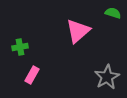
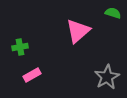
pink rectangle: rotated 30 degrees clockwise
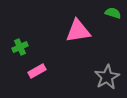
pink triangle: rotated 32 degrees clockwise
green cross: rotated 14 degrees counterclockwise
pink rectangle: moved 5 px right, 4 px up
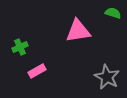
gray star: rotated 15 degrees counterclockwise
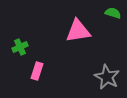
pink rectangle: rotated 42 degrees counterclockwise
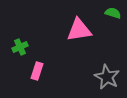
pink triangle: moved 1 px right, 1 px up
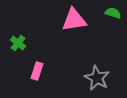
pink triangle: moved 5 px left, 10 px up
green cross: moved 2 px left, 4 px up; rotated 28 degrees counterclockwise
gray star: moved 10 px left, 1 px down
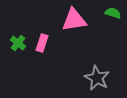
pink rectangle: moved 5 px right, 28 px up
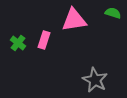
pink rectangle: moved 2 px right, 3 px up
gray star: moved 2 px left, 2 px down
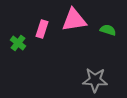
green semicircle: moved 5 px left, 17 px down
pink rectangle: moved 2 px left, 11 px up
gray star: rotated 25 degrees counterclockwise
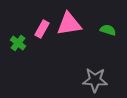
pink triangle: moved 5 px left, 4 px down
pink rectangle: rotated 12 degrees clockwise
